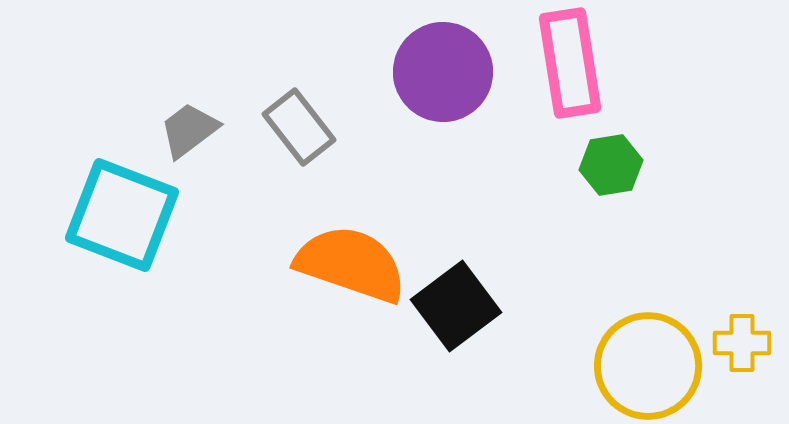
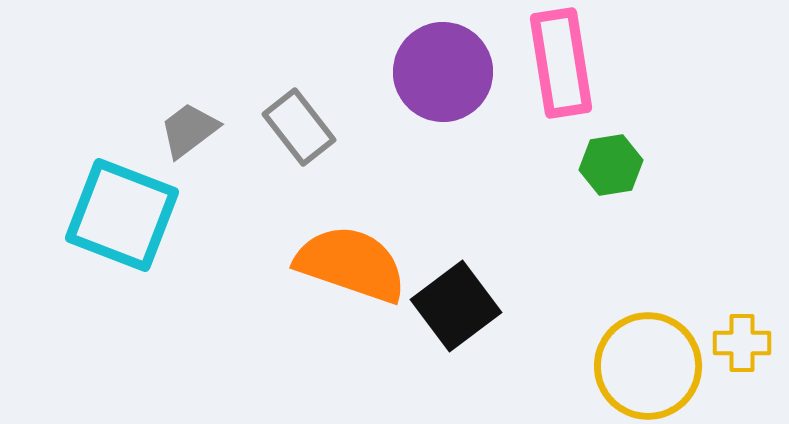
pink rectangle: moved 9 px left
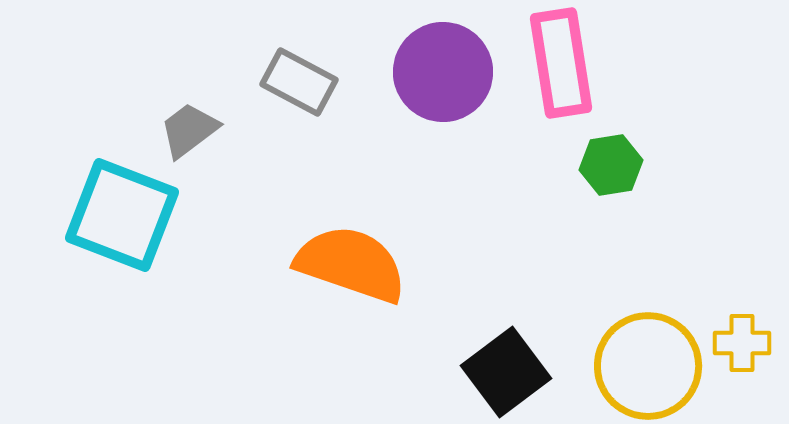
gray rectangle: moved 45 px up; rotated 24 degrees counterclockwise
black square: moved 50 px right, 66 px down
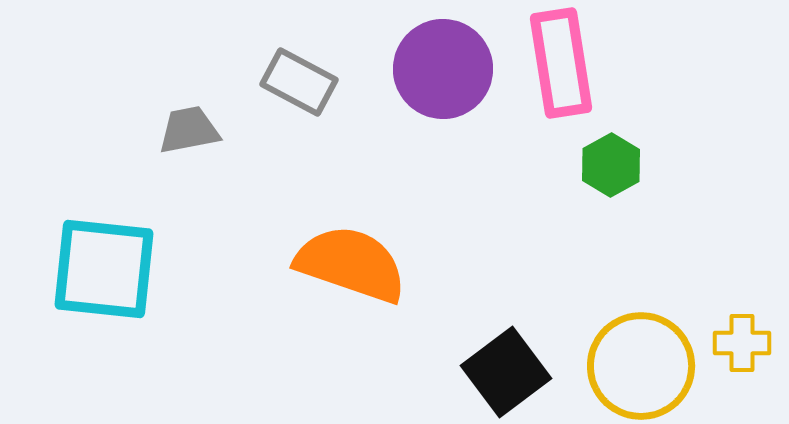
purple circle: moved 3 px up
gray trapezoid: rotated 26 degrees clockwise
green hexagon: rotated 20 degrees counterclockwise
cyan square: moved 18 px left, 54 px down; rotated 15 degrees counterclockwise
yellow circle: moved 7 px left
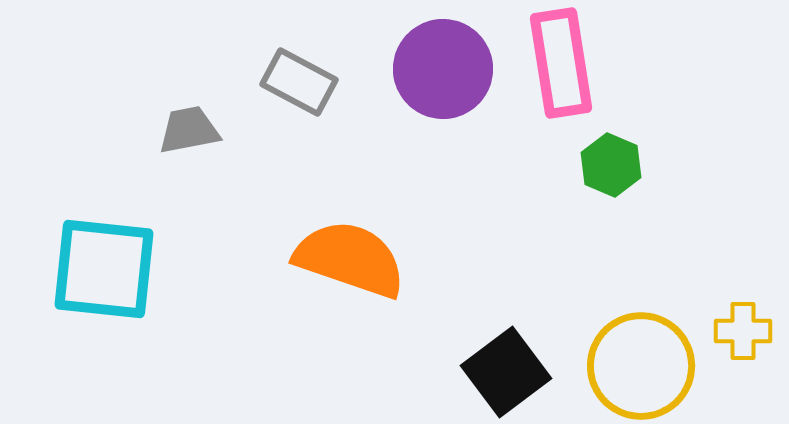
green hexagon: rotated 8 degrees counterclockwise
orange semicircle: moved 1 px left, 5 px up
yellow cross: moved 1 px right, 12 px up
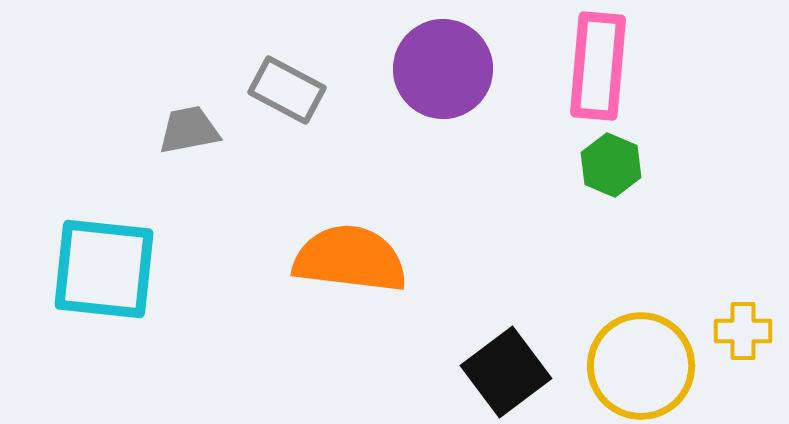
pink rectangle: moved 37 px right, 3 px down; rotated 14 degrees clockwise
gray rectangle: moved 12 px left, 8 px down
orange semicircle: rotated 12 degrees counterclockwise
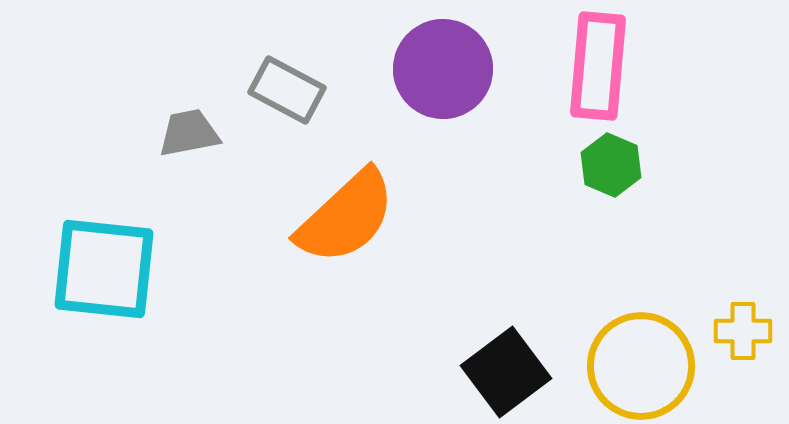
gray trapezoid: moved 3 px down
orange semicircle: moved 4 px left, 42 px up; rotated 130 degrees clockwise
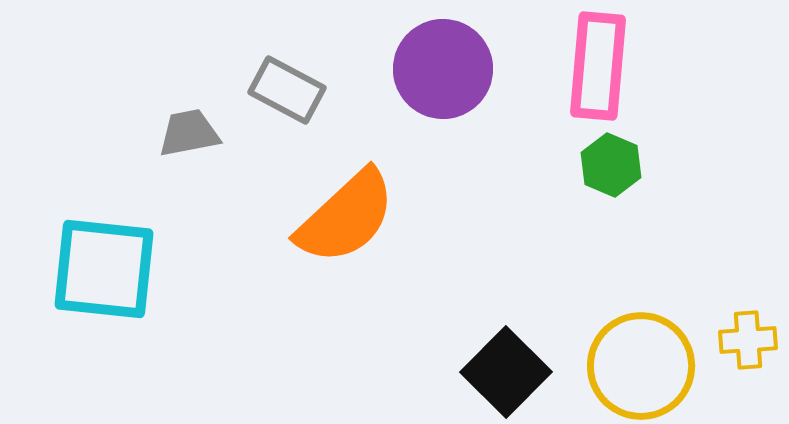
yellow cross: moved 5 px right, 9 px down; rotated 4 degrees counterclockwise
black square: rotated 8 degrees counterclockwise
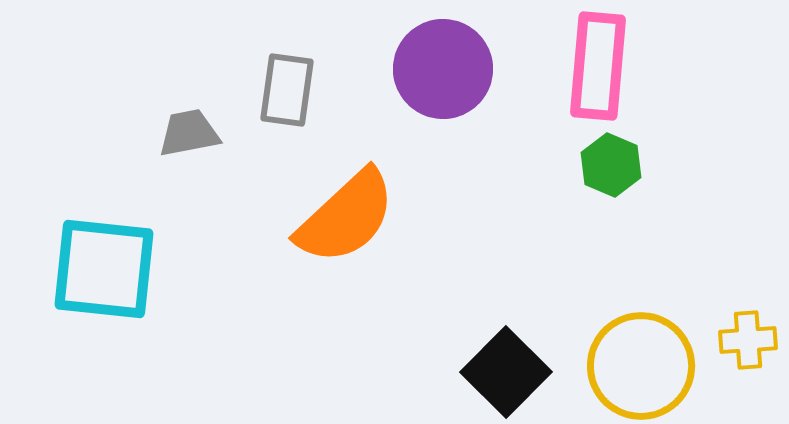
gray rectangle: rotated 70 degrees clockwise
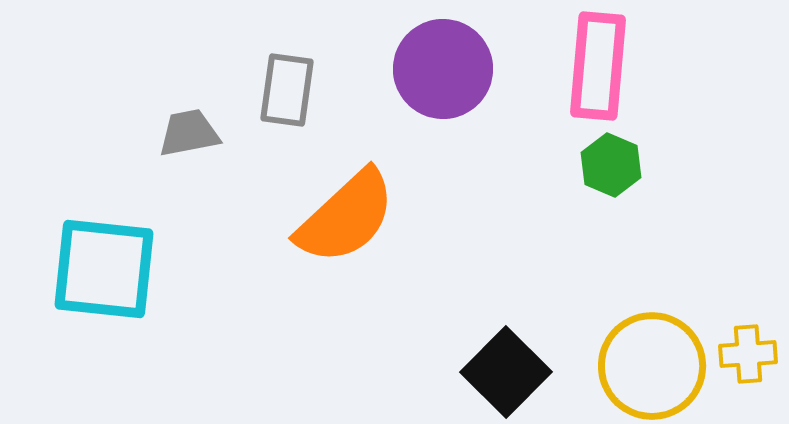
yellow cross: moved 14 px down
yellow circle: moved 11 px right
